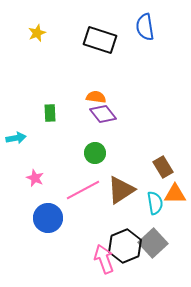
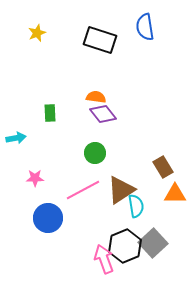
pink star: rotated 24 degrees counterclockwise
cyan semicircle: moved 19 px left, 3 px down
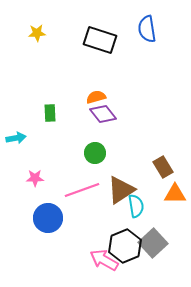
blue semicircle: moved 2 px right, 2 px down
yellow star: rotated 18 degrees clockwise
orange semicircle: rotated 24 degrees counterclockwise
pink line: moved 1 px left; rotated 8 degrees clockwise
pink arrow: moved 1 px down; rotated 40 degrees counterclockwise
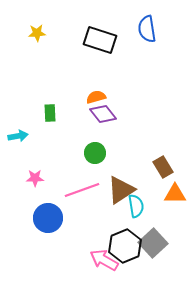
cyan arrow: moved 2 px right, 2 px up
